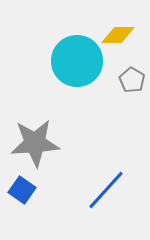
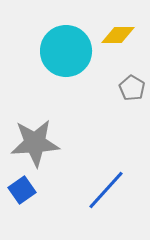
cyan circle: moved 11 px left, 10 px up
gray pentagon: moved 8 px down
blue square: rotated 20 degrees clockwise
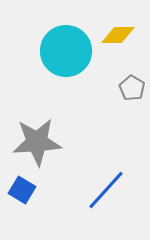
gray star: moved 2 px right, 1 px up
blue square: rotated 24 degrees counterclockwise
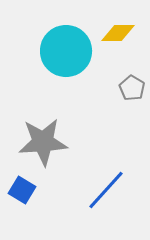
yellow diamond: moved 2 px up
gray star: moved 6 px right
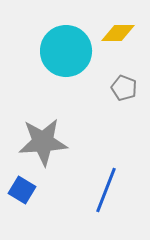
gray pentagon: moved 8 px left; rotated 10 degrees counterclockwise
blue line: rotated 21 degrees counterclockwise
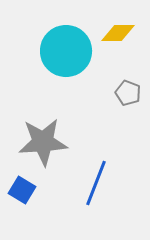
gray pentagon: moved 4 px right, 5 px down
blue line: moved 10 px left, 7 px up
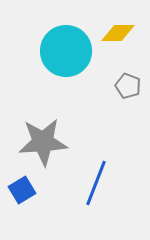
gray pentagon: moved 7 px up
blue square: rotated 28 degrees clockwise
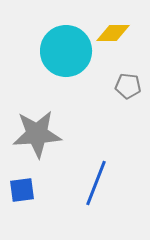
yellow diamond: moved 5 px left
gray pentagon: rotated 15 degrees counterclockwise
gray star: moved 6 px left, 8 px up
blue square: rotated 24 degrees clockwise
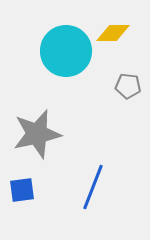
gray star: rotated 9 degrees counterclockwise
blue line: moved 3 px left, 4 px down
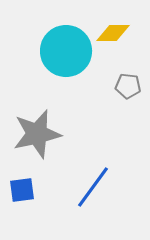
blue line: rotated 15 degrees clockwise
